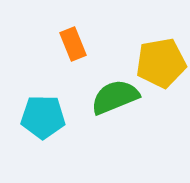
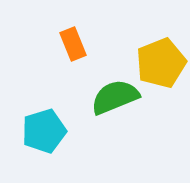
yellow pentagon: rotated 12 degrees counterclockwise
cyan pentagon: moved 1 px right, 14 px down; rotated 18 degrees counterclockwise
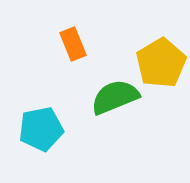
yellow pentagon: rotated 9 degrees counterclockwise
cyan pentagon: moved 3 px left, 2 px up; rotated 6 degrees clockwise
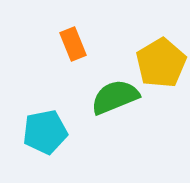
cyan pentagon: moved 4 px right, 3 px down
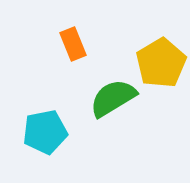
green semicircle: moved 2 px left, 1 px down; rotated 9 degrees counterclockwise
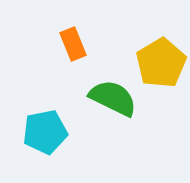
green semicircle: rotated 57 degrees clockwise
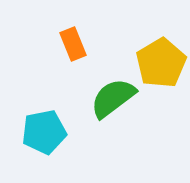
green semicircle: rotated 63 degrees counterclockwise
cyan pentagon: moved 1 px left
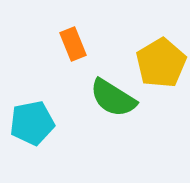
green semicircle: rotated 111 degrees counterclockwise
cyan pentagon: moved 12 px left, 9 px up
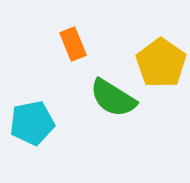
yellow pentagon: rotated 6 degrees counterclockwise
